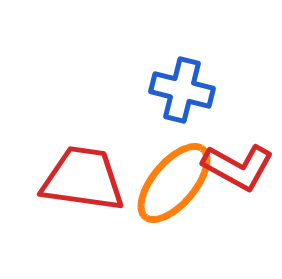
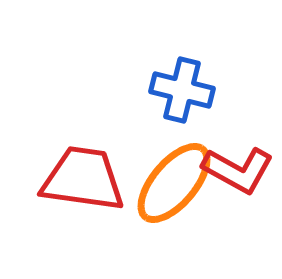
red L-shape: moved 3 px down
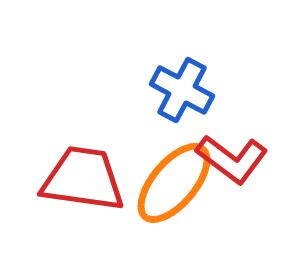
blue cross: rotated 14 degrees clockwise
red L-shape: moved 6 px left, 11 px up; rotated 8 degrees clockwise
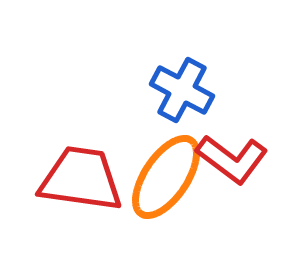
red trapezoid: moved 2 px left
orange ellipse: moved 8 px left, 6 px up; rotated 6 degrees counterclockwise
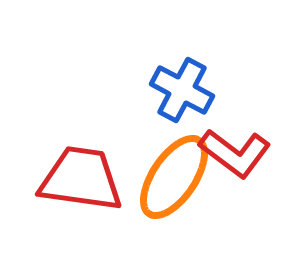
red L-shape: moved 3 px right, 6 px up
orange ellipse: moved 8 px right
